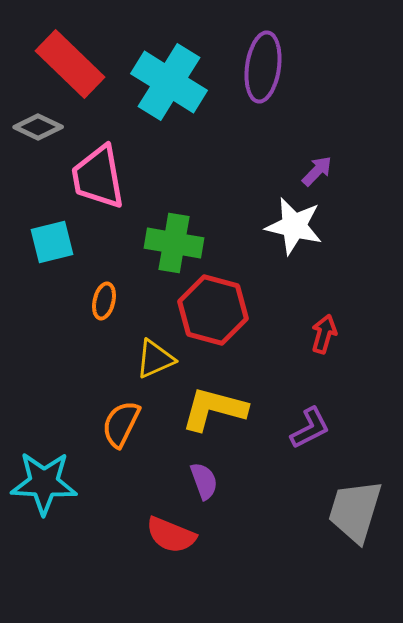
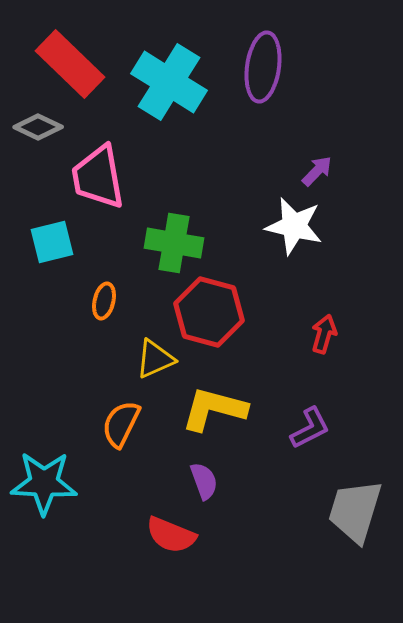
red hexagon: moved 4 px left, 2 px down
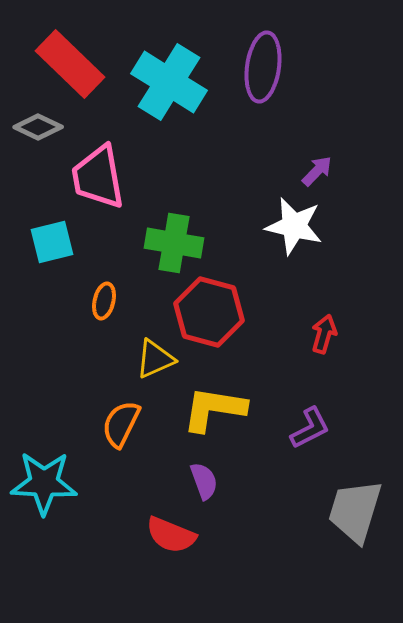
yellow L-shape: rotated 6 degrees counterclockwise
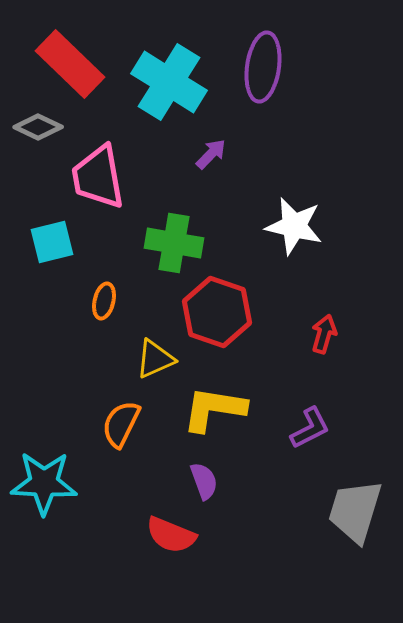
purple arrow: moved 106 px left, 17 px up
red hexagon: moved 8 px right; rotated 4 degrees clockwise
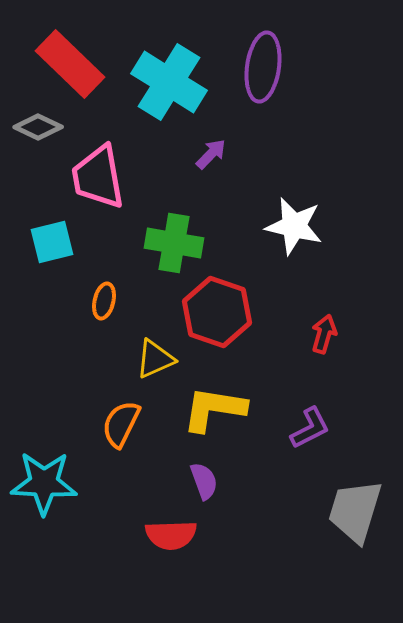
red semicircle: rotated 24 degrees counterclockwise
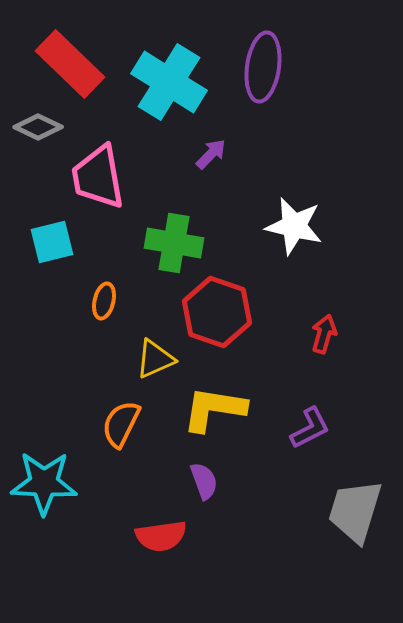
red semicircle: moved 10 px left, 1 px down; rotated 6 degrees counterclockwise
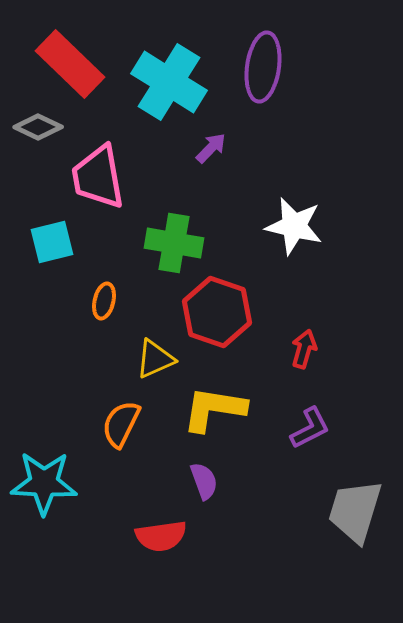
purple arrow: moved 6 px up
red arrow: moved 20 px left, 15 px down
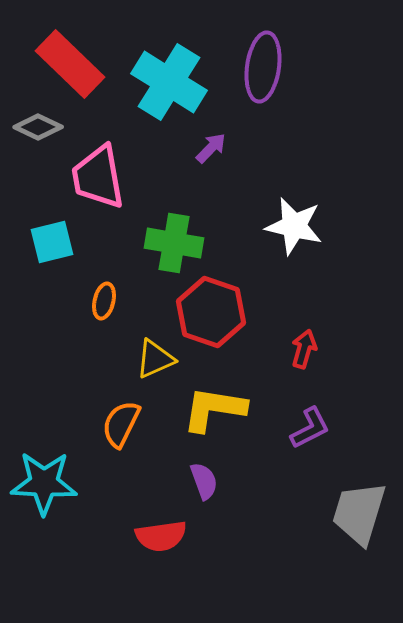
red hexagon: moved 6 px left
gray trapezoid: moved 4 px right, 2 px down
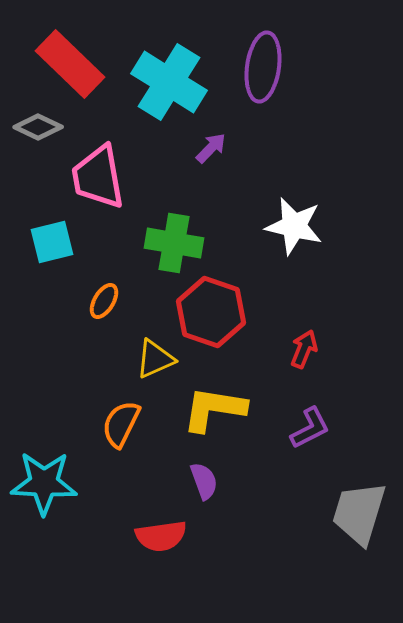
orange ellipse: rotated 18 degrees clockwise
red arrow: rotated 6 degrees clockwise
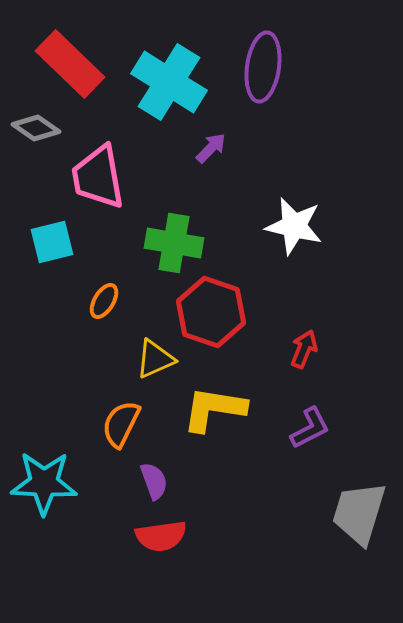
gray diamond: moved 2 px left, 1 px down; rotated 9 degrees clockwise
purple semicircle: moved 50 px left
